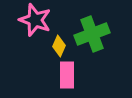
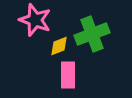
yellow diamond: rotated 45 degrees clockwise
pink rectangle: moved 1 px right
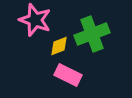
pink rectangle: rotated 64 degrees counterclockwise
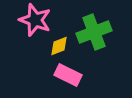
green cross: moved 2 px right, 2 px up
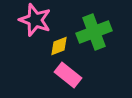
pink rectangle: rotated 12 degrees clockwise
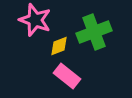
pink rectangle: moved 1 px left, 1 px down
